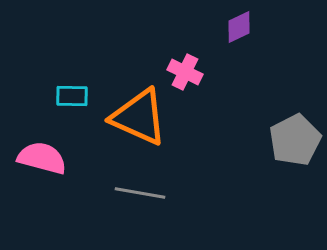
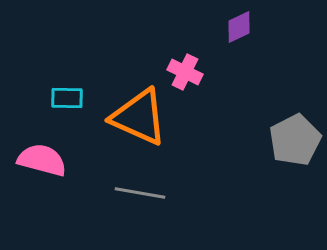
cyan rectangle: moved 5 px left, 2 px down
pink semicircle: moved 2 px down
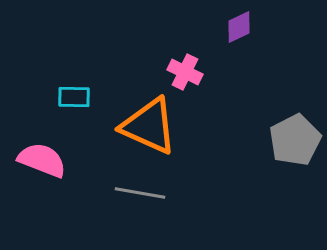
cyan rectangle: moved 7 px right, 1 px up
orange triangle: moved 10 px right, 9 px down
pink semicircle: rotated 6 degrees clockwise
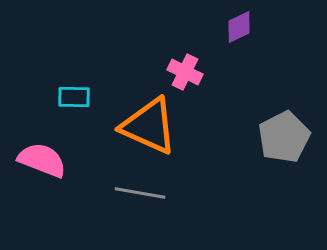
gray pentagon: moved 11 px left, 3 px up
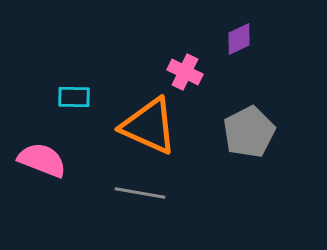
purple diamond: moved 12 px down
gray pentagon: moved 35 px left, 5 px up
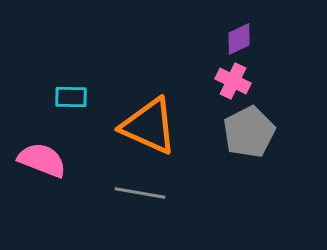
pink cross: moved 48 px right, 9 px down
cyan rectangle: moved 3 px left
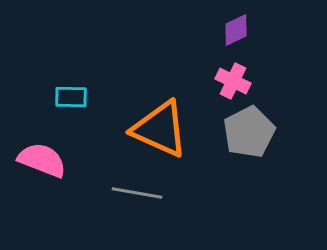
purple diamond: moved 3 px left, 9 px up
orange triangle: moved 11 px right, 3 px down
gray line: moved 3 px left
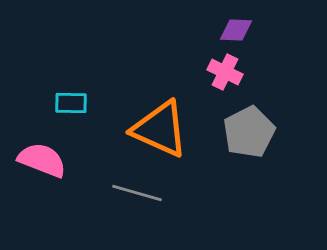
purple diamond: rotated 28 degrees clockwise
pink cross: moved 8 px left, 9 px up
cyan rectangle: moved 6 px down
gray line: rotated 6 degrees clockwise
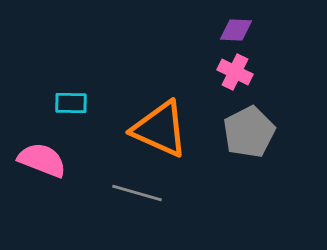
pink cross: moved 10 px right
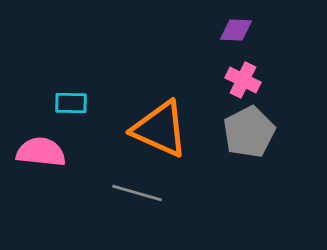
pink cross: moved 8 px right, 8 px down
pink semicircle: moved 1 px left, 8 px up; rotated 15 degrees counterclockwise
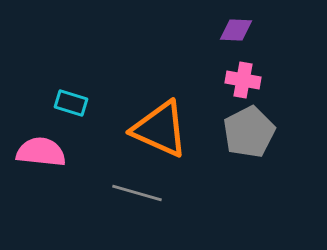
pink cross: rotated 16 degrees counterclockwise
cyan rectangle: rotated 16 degrees clockwise
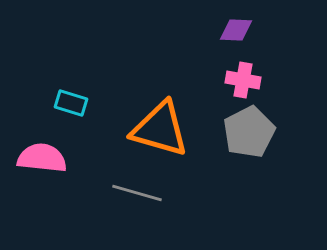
orange triangle: rotated 8 degrees counterclockwise
pink semicircle: moved 1 px right, 6 px down
